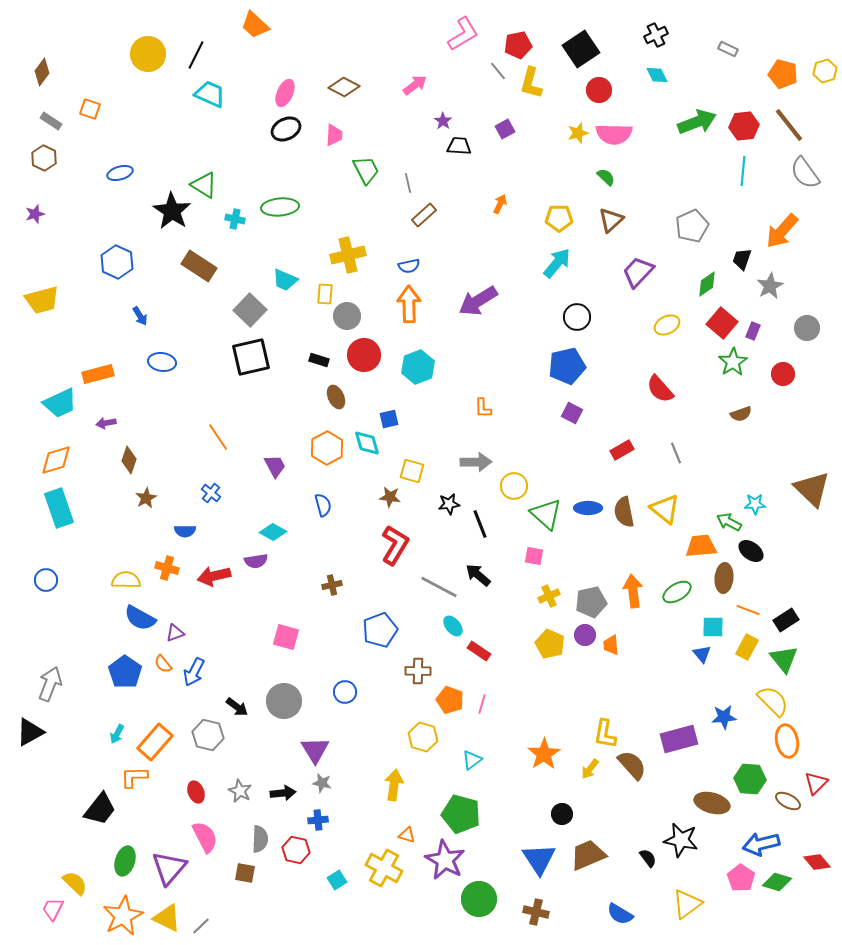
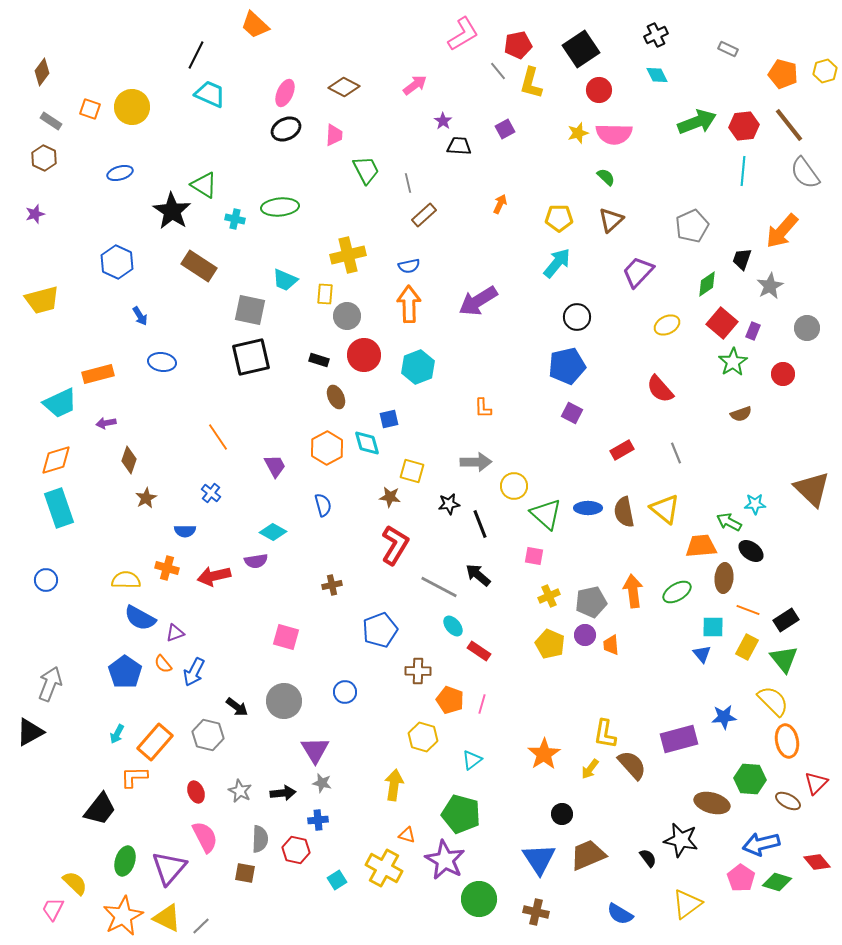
yellow circle at (148, 54): moved 16 px left, 53 px down
gray square at (250, 310): rotated 32 degrees counterclockwise
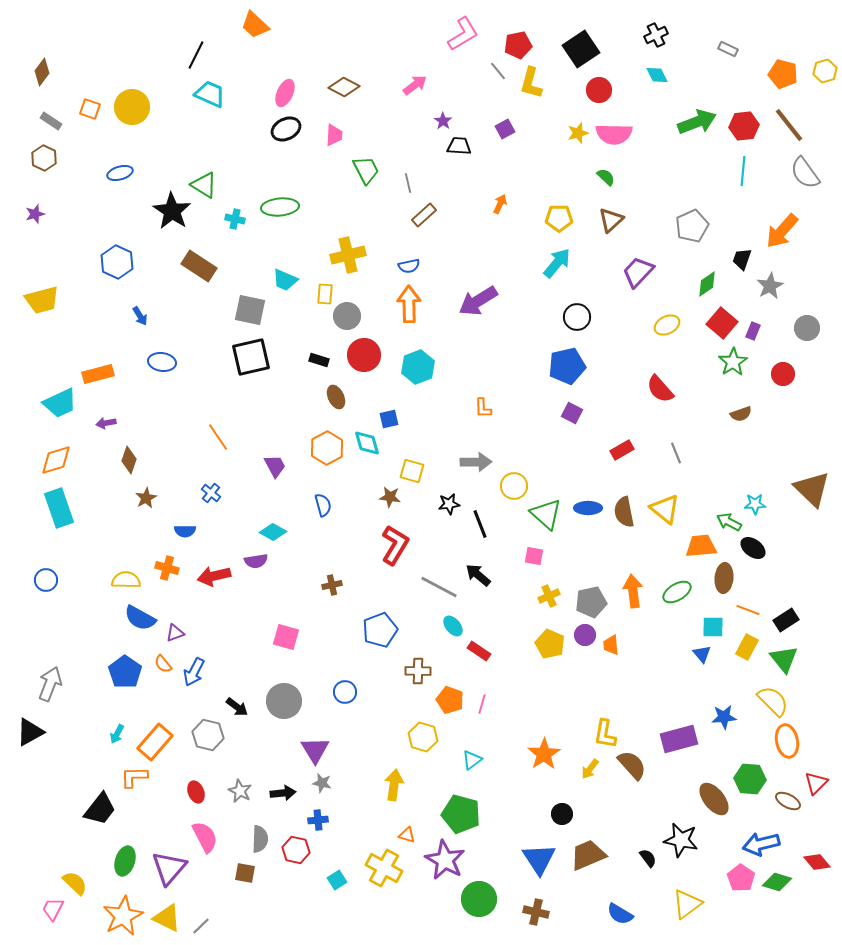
black ellipse at (751, 551): moved 2 px right, 3 px up
brown ellipse at (712, 803): moved 2 px right, 4 px up; rotated 36 degrees clockwise
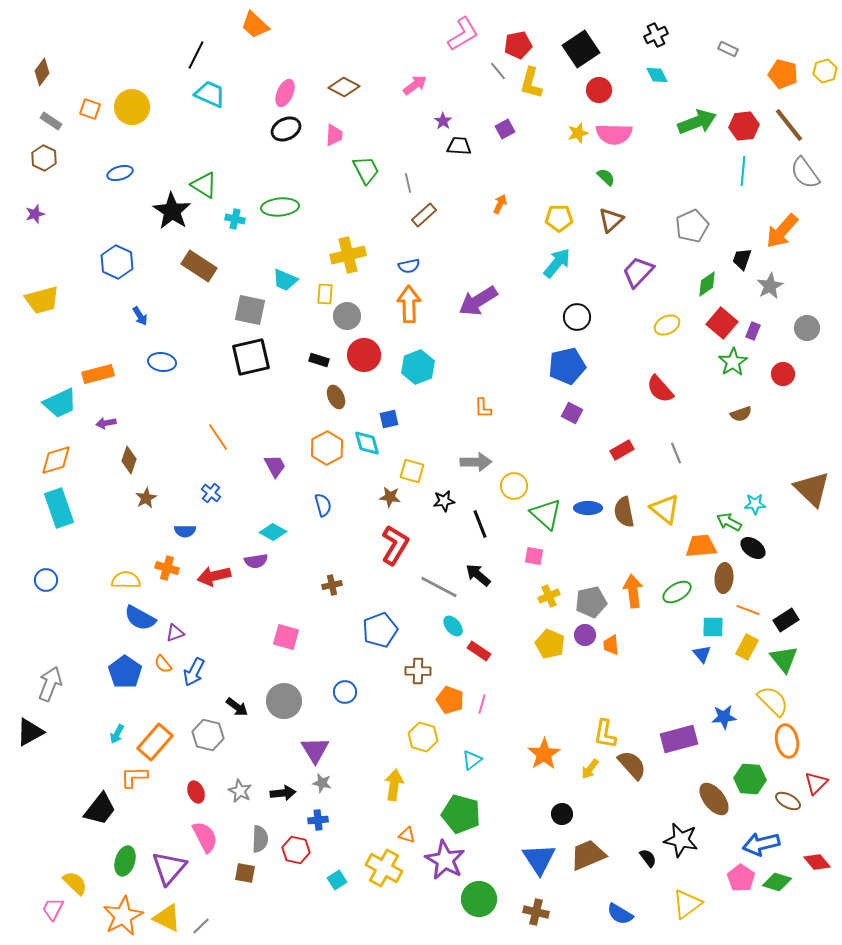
black star at (449, 504): moved 5 px left, 3 px up
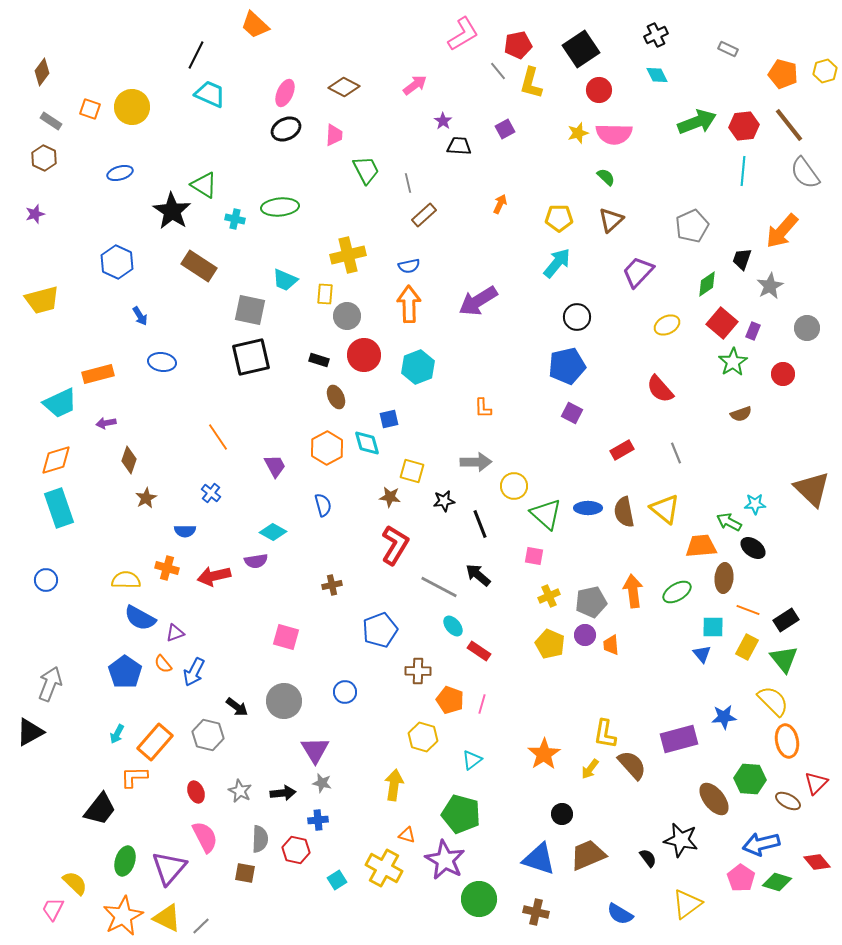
blue triangle at (539, 859): rotated 39 degrees counterclockwise
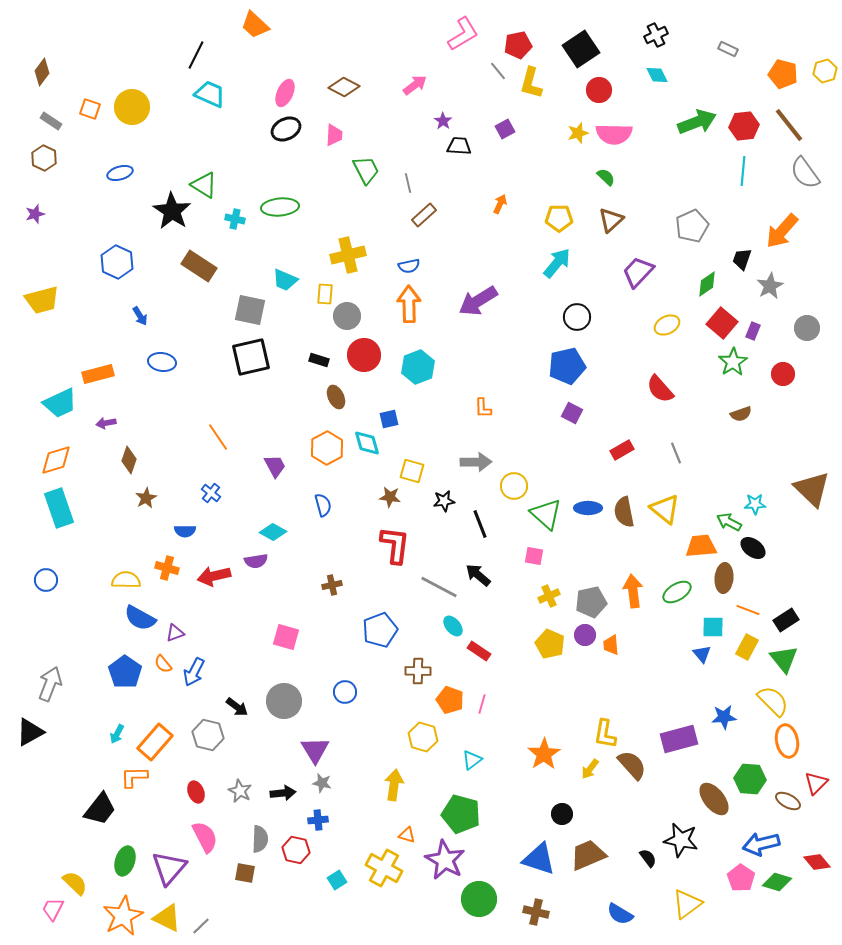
red L-shape at (395, 545): rotated 24 degrees counterclockwise
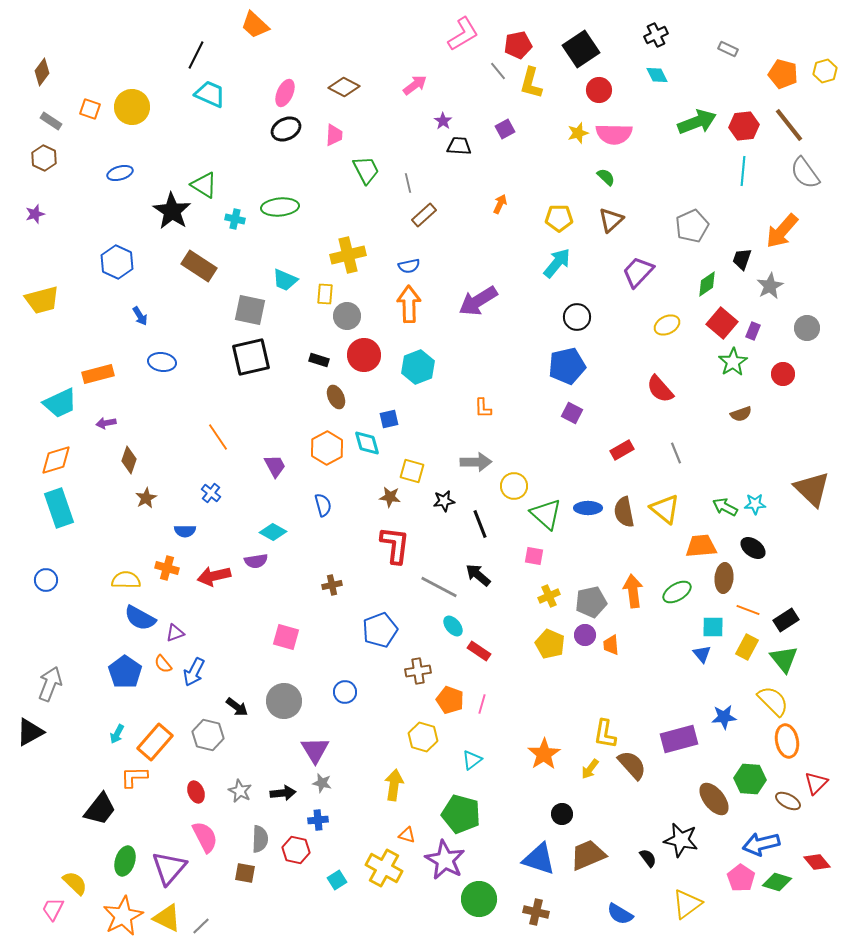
green arrow at (729, 522): moved 4 px left, 15 px up
brown cross at (418, 671): rotated 10 degrees counterclockwise
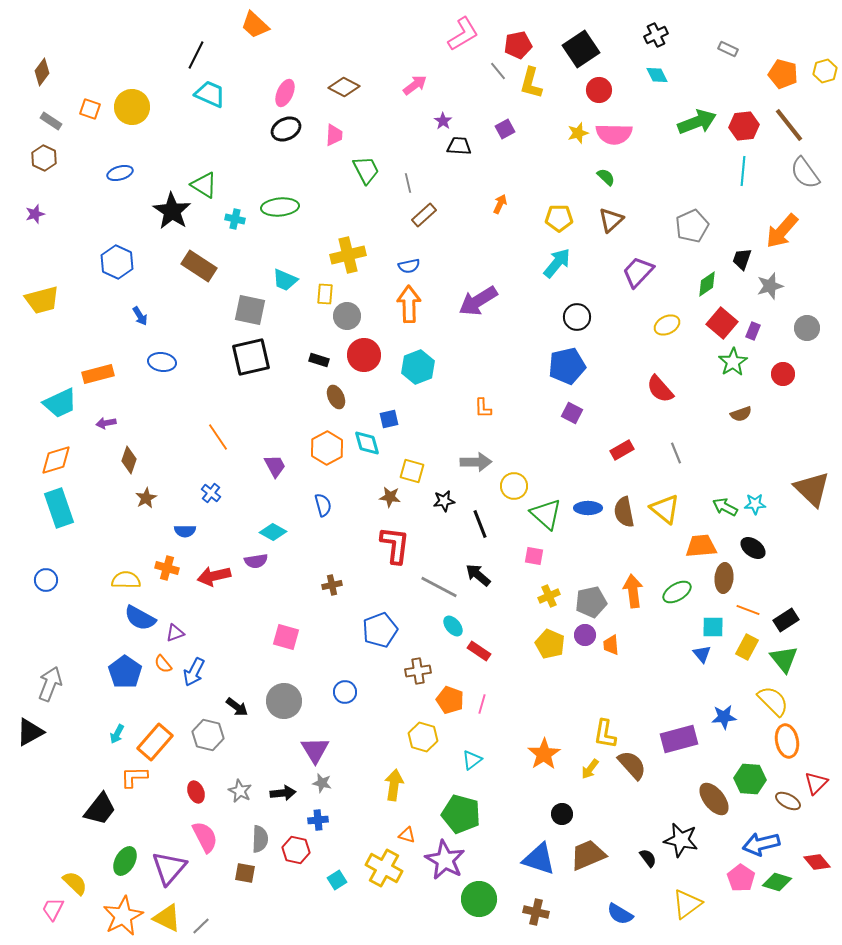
gray star at (770, 286): rotated 12 degrees clockwise
green ellipse at (125, 861): rotated 12 degrees clockwise
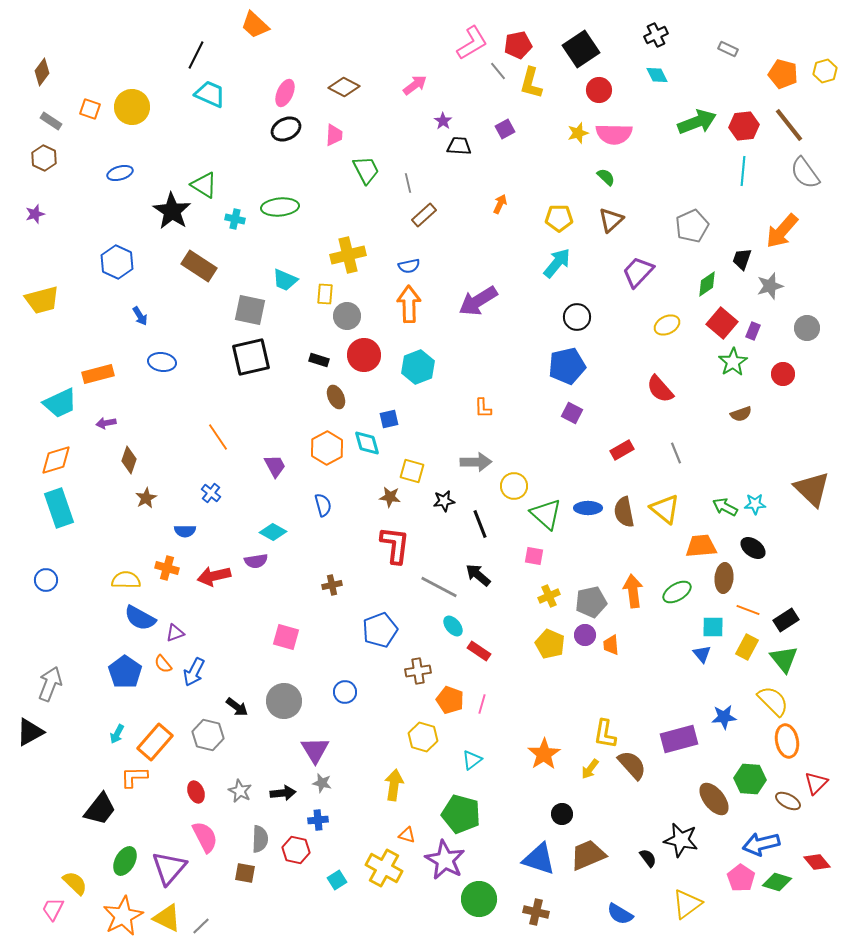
pink L-shape at (463, 34): moved 9 px right, 9 px down
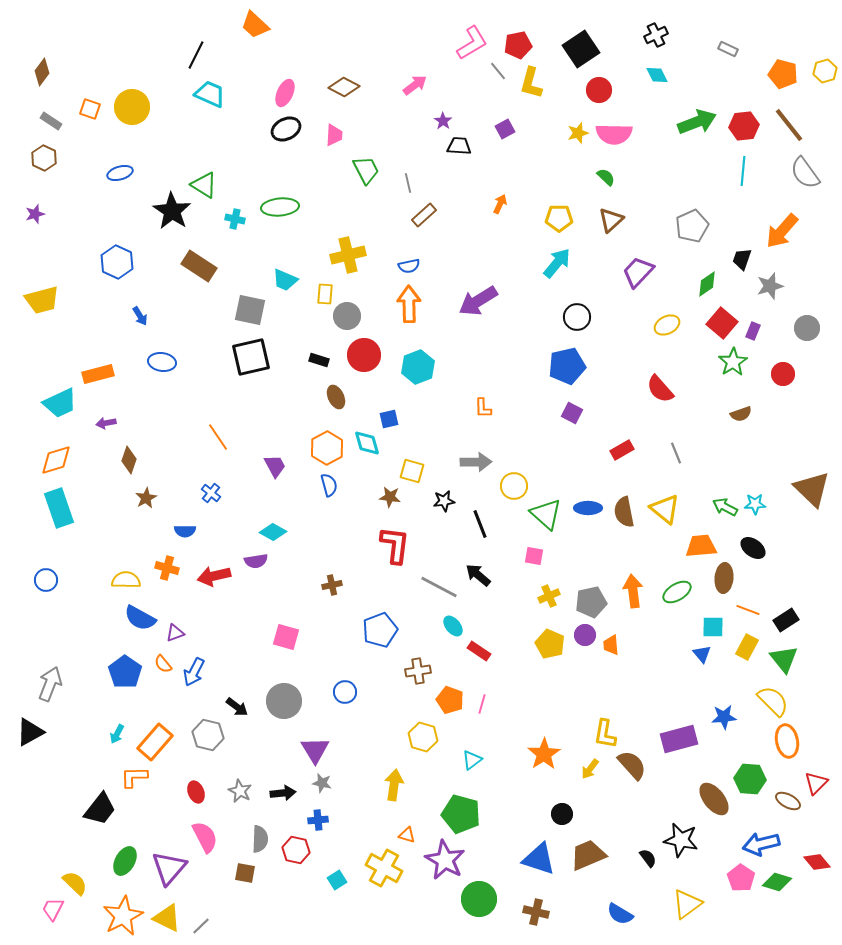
blue semicircle at (323, 505): moved 6 px right, 20 px up
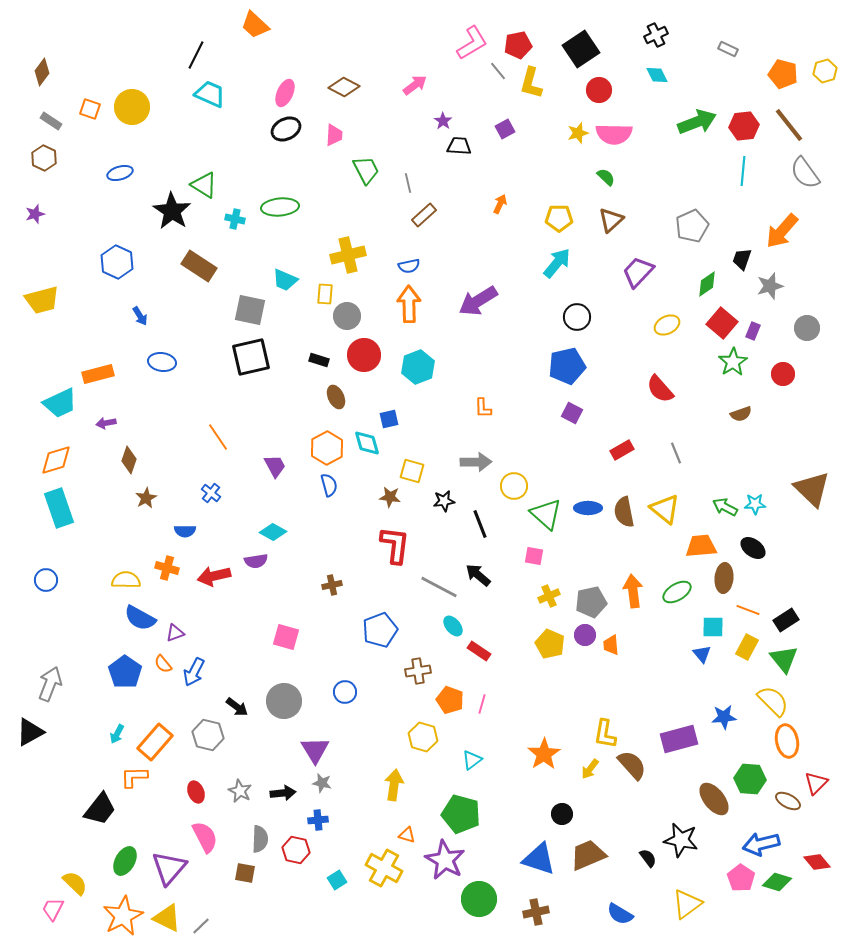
brown cross at (536, 912): rotated 25 degrees counterclockwise
